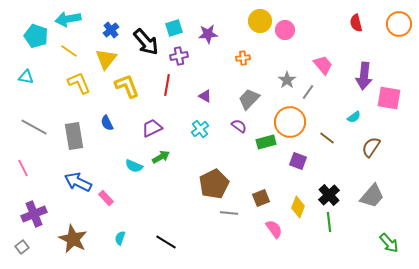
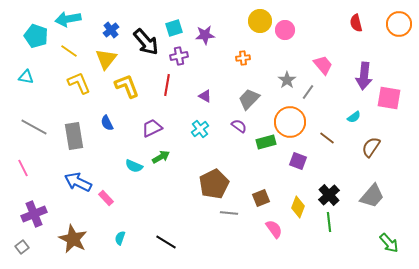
purple star at (208, 34): moved 3 px left, 1 px down
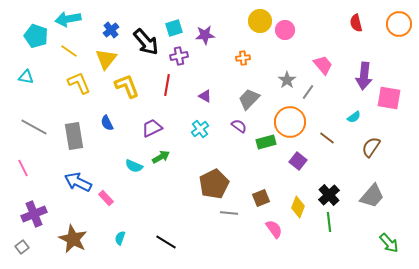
purple square at (298, 161): rotated 18 degrees clockwise
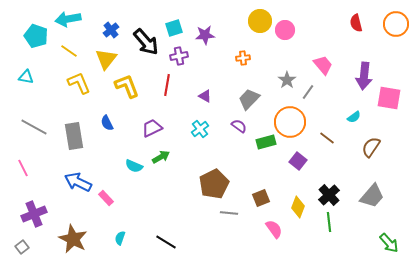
orange circle at (399, 24): moved 3 px left
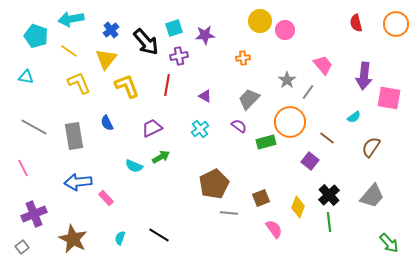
cyan arrow at (68, 19): moved 3 px right
purple square at (298, 161): moved 12 px right
blue arrow at (78, 182): rotated 32 degrees counterclockwise
black line at (166, 242): moved 7 px left, 7 px up
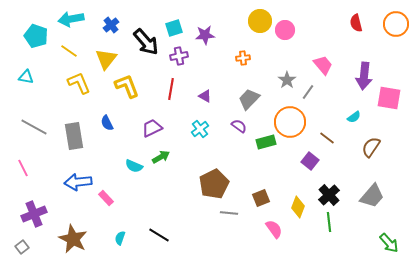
blue cross at (111, 30): moved 5 px up
red line at (167, 85): moved 4 px right, 4 px down
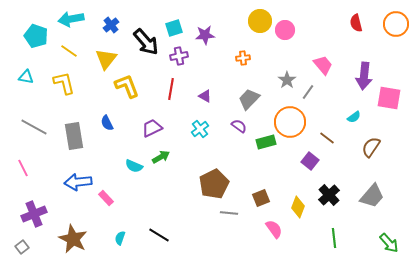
yellow L-shape at (79, 83): moved 15 px left; rotated 10 degrees clockwise
green line at (329, 222): moved 5 px right, 16 px down
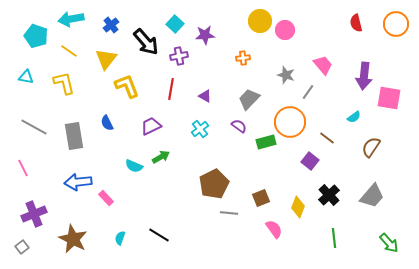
cyan square at (174, 28): moved 1 px right, 4 px up; rotated 30 degrees counterclockwise
gray star at (287, 80): moved 1 px left, 5 px up; rotated 18 degrees counterclockwise
purple trapezoid at (152, 128): moved 1 px left, 2 px up
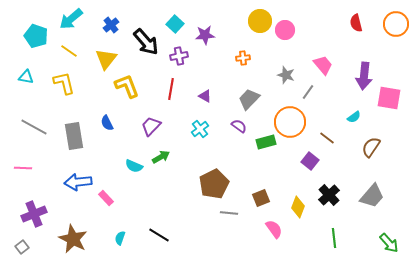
cyan arrow at (71, 19): rotated 30 degrees counterclockwise
purple trapezoid at (151, 126): rotated 20 degrees counterclockwise
pink line at (23, 168): rotated 60 degrees counterclockwise
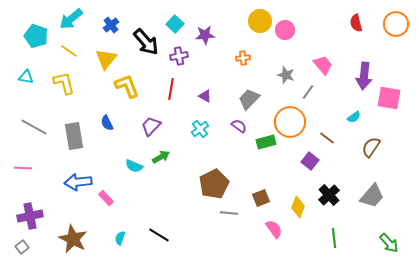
purple cross at (34, 214): moved 4 px left, 2 px down; rotated 10 degrees clockwise
